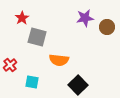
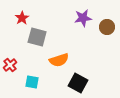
purple star: moved 2 px left
orange semicircle: rotated 24 degrees counterclockwise
black square: moved 2 px up; rotated 18 degrees counterclockwise
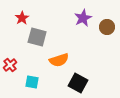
purple star: rotated 18 degrees counterclockwise
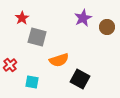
black square: moved 2 px right, 4 px up
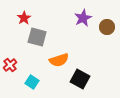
red star: moved 2 px right
cyan square: rotated 24 degrees clockwise
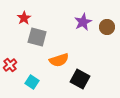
purple star: moved 4 px down
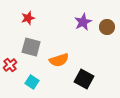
red star: moved 4 px right; rotated 16 degrees clockwise
gray square: moved 6 px left, 10 px down
black square: moved 4 px right
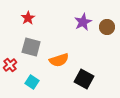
red star: rotated 16 degrees counterclockwise
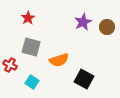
red cross: rotated 24 degrees counterclockwise
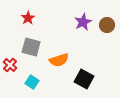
brown circle: moved 2 px up
red cross: rotated 16 degrees clockwise
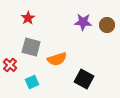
purple star: rotated 30 degrees clockwise
orange semicircle: moved 2 px left, 1 px up
cyan square: rotated 32 degrees clockwise
